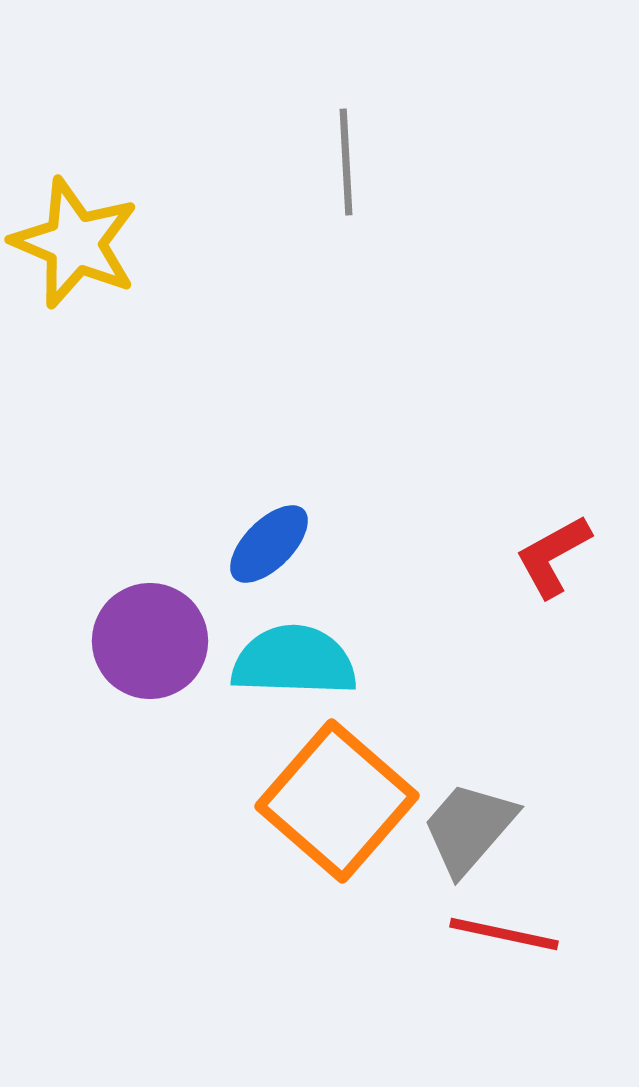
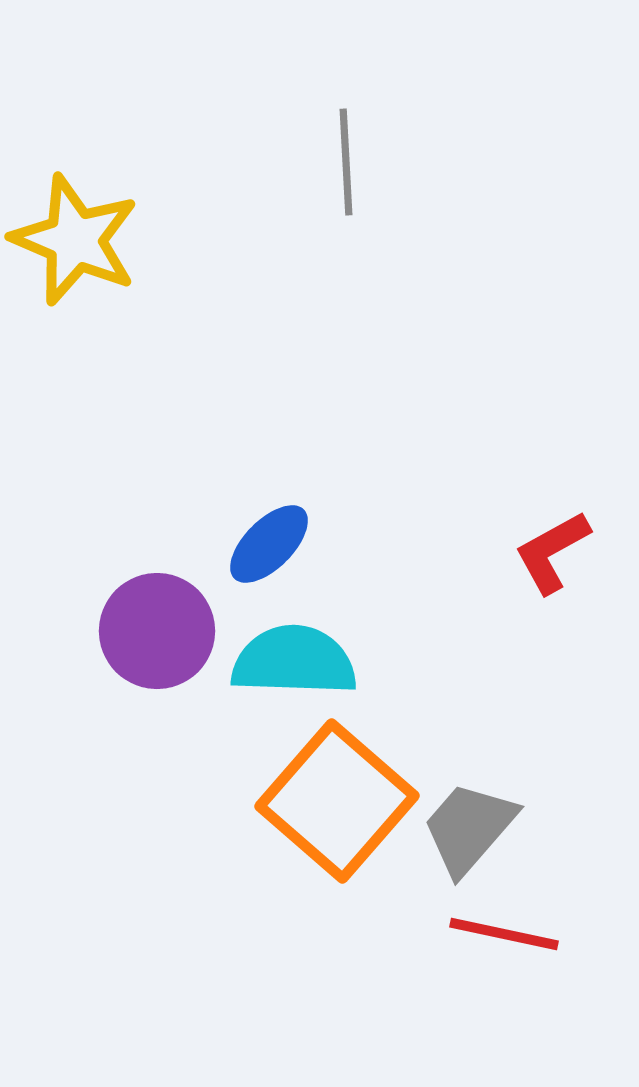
yellow star: moved 3 px up
red L-shape: moved 1 px left, 4 px up
purple circle: moved 7 px right, 10 px up
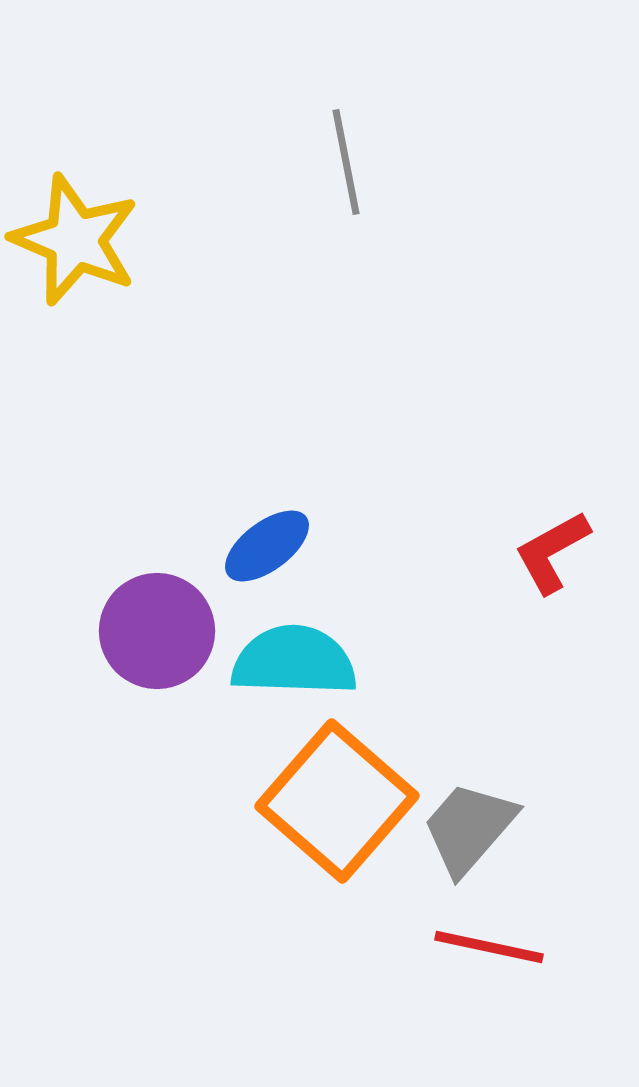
gray line: rotated 8 degrees counterclockwise
blue ellipse: moved 2 px left, 2 px down; rotated 8 degrees clockwise
red line: moved 15 px left, 13 px down
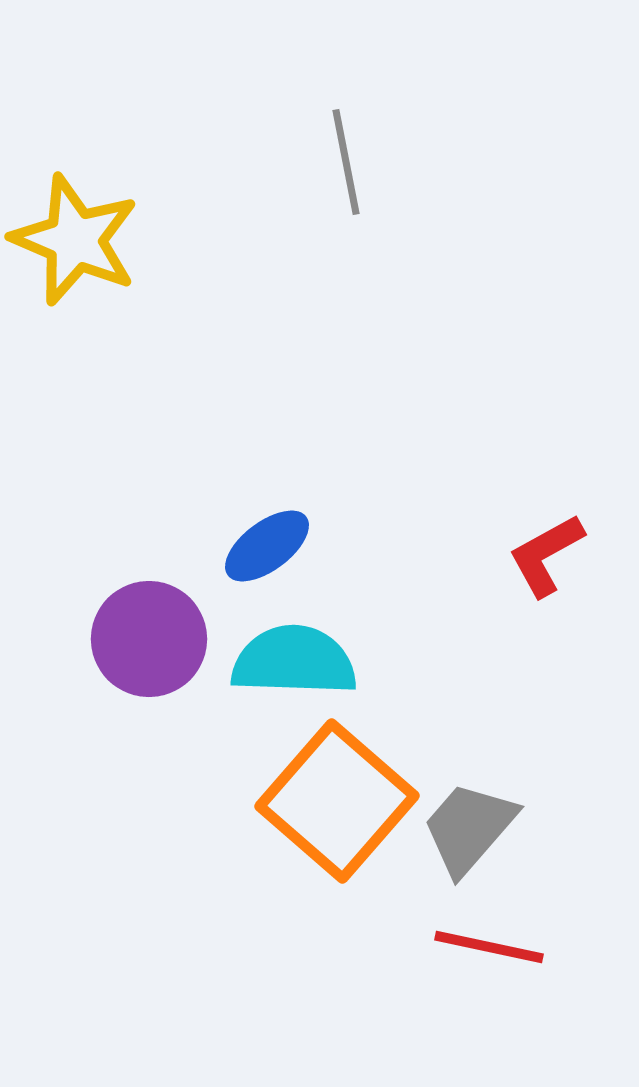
red L-shape: moved 6 px left, 3 px down
purple circle: moved 8 px left, 8 px down
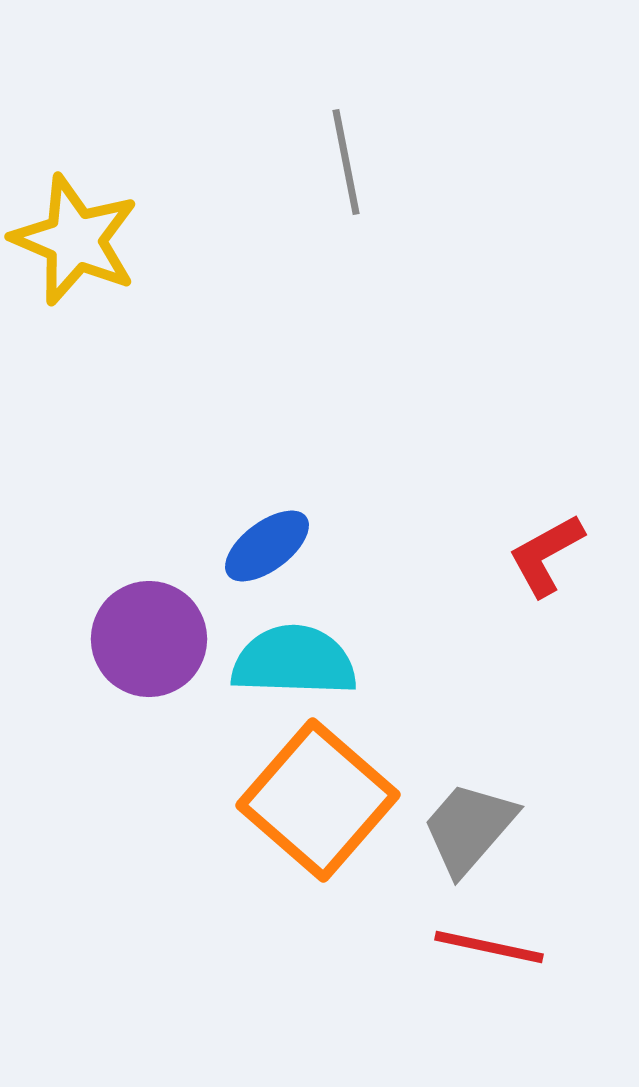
orange square: moved 19 px left, 1 px up
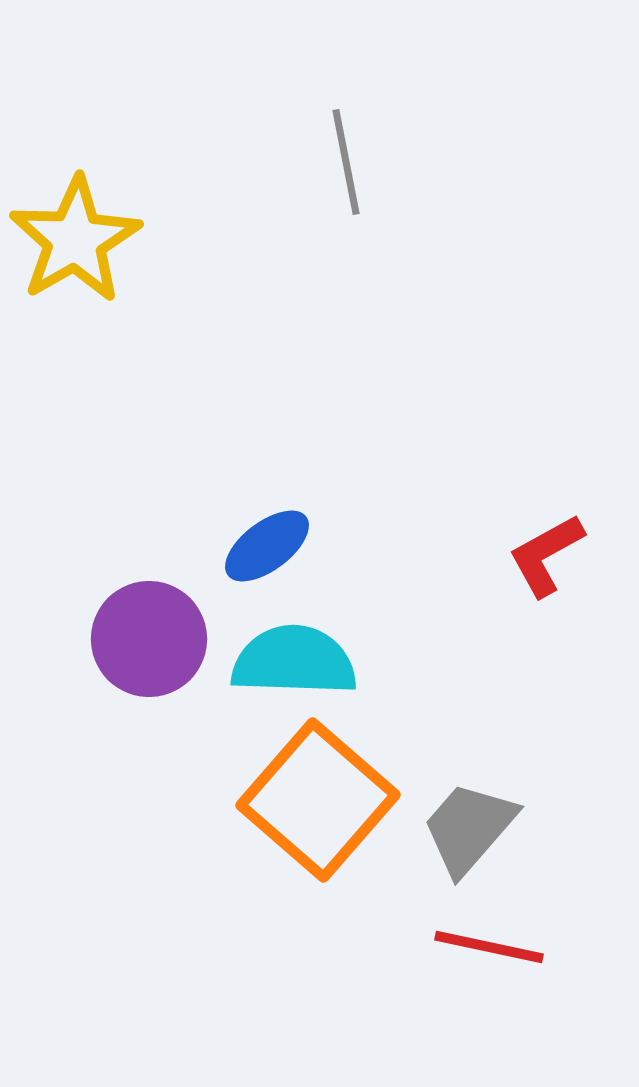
yellow star: rotated 19 degrees clockwise
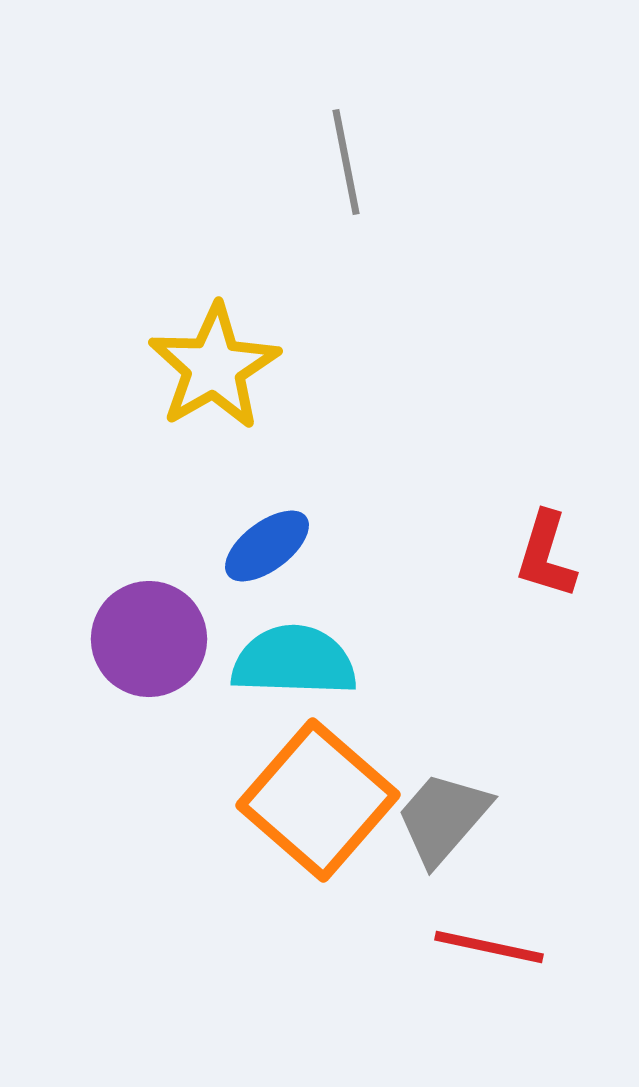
yellow star: moved 139 px right, 127 px down
red L-shape: rotated 44 degrees counterclockwise
gray trapezoid: moved 26 px left, 10 px up
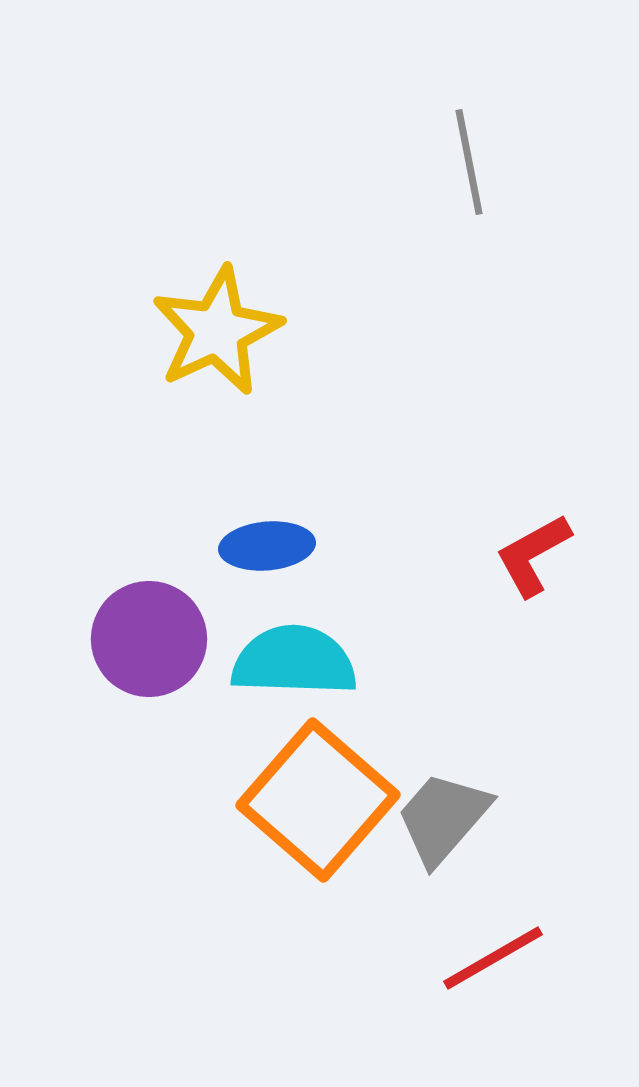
gray line: moved 123 px right
yellow star: moved 3 px right, 36 px up; rotated 5 degrees clockwise
blue ellipse: rotated 32 degrees clockwise
red L-shape: moved 13 px left; rotated 44 degrees clockwise
red line: moved 4 px right, 11 px down; rotated 42 degrees counterclockwise
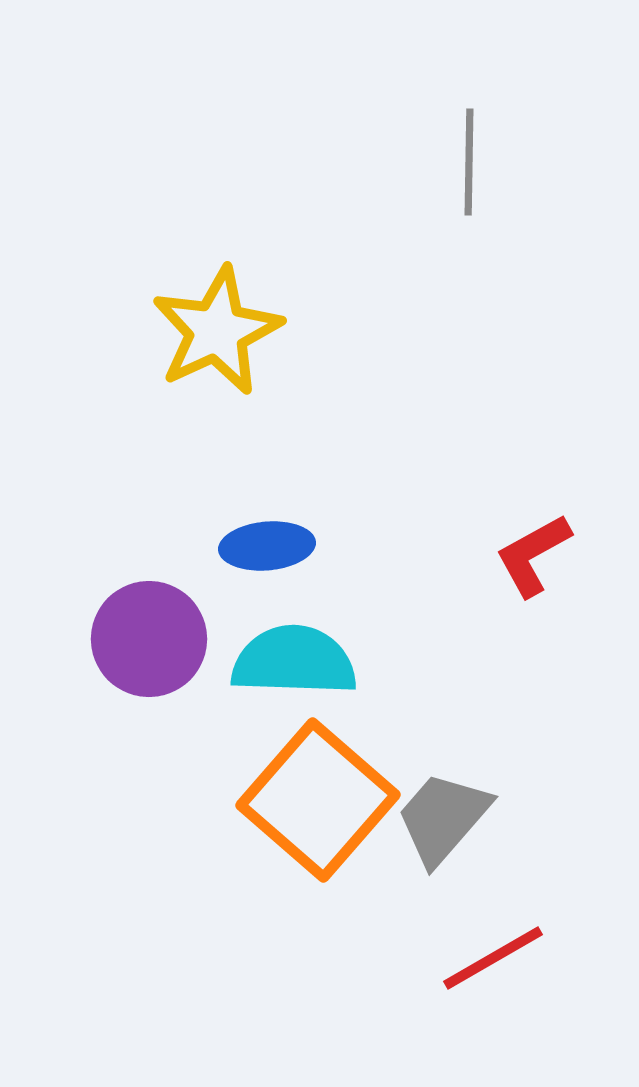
gray line: rotated 12 degrees clockwise
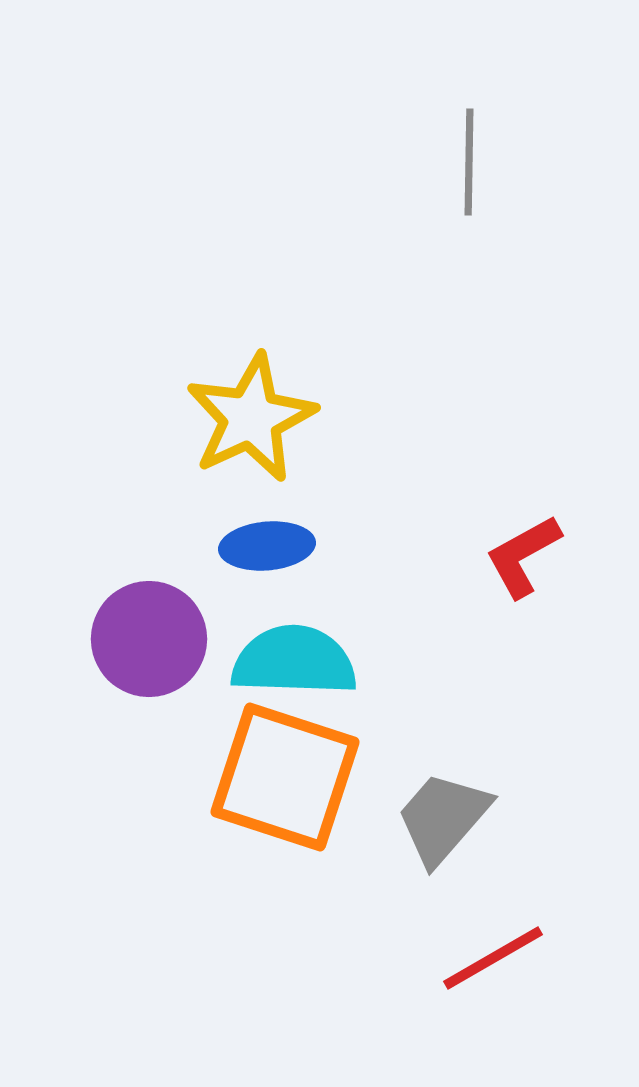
yellow star: moved 34 px right, 87 px down
red L-shape: moved 10 px left, 1 px down
orange square: moved 33 px left, 23 px up; rotated 23 degrees counterclockwise
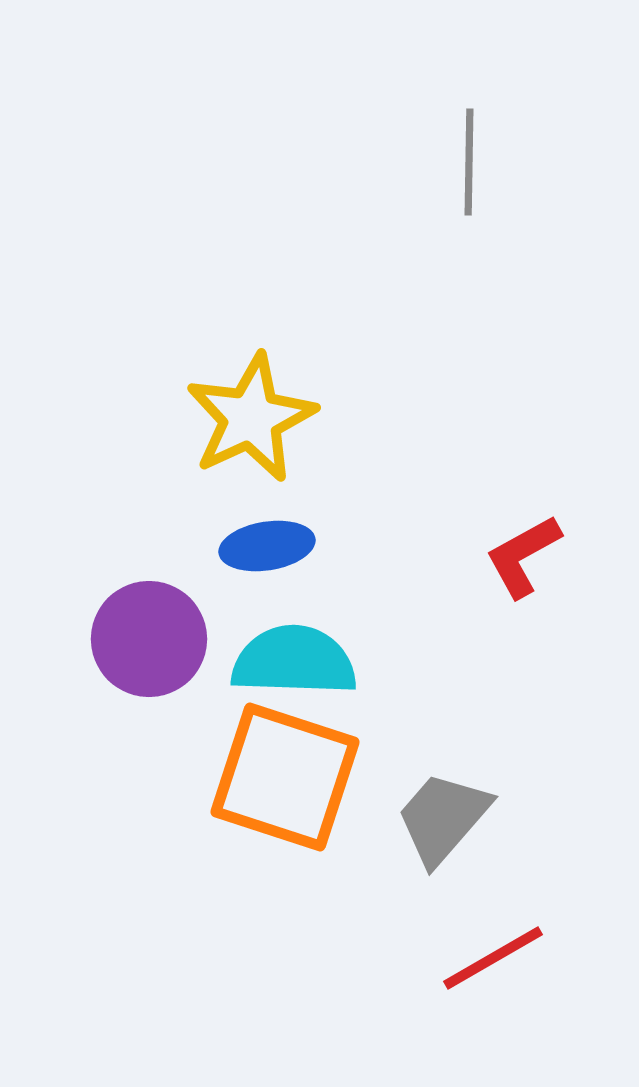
blue ellipse: rotated 4 degrees counterclockwise
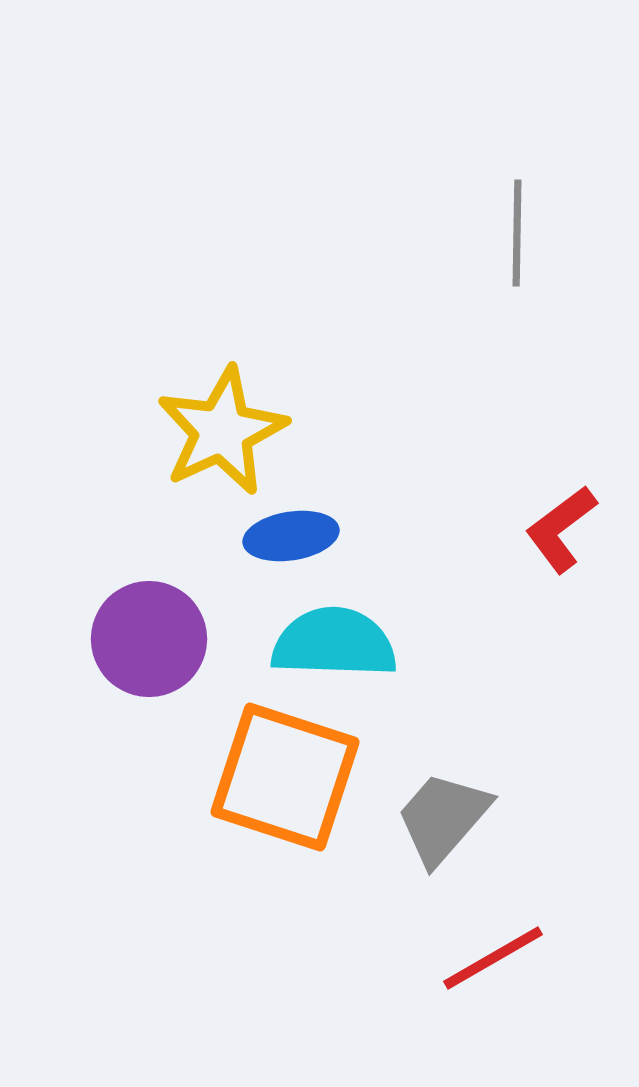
gray line: moved 48 px right, 71 px down
yellow star: moved 29 px left, 13 px down
blue ellipse: moved 24 px right, 10 px up
red L-shape: moved 38 px right, 27 px up; rotated 8 degrees counterclockwise
cyan semicircle: moved 40 px right, 18 px up
